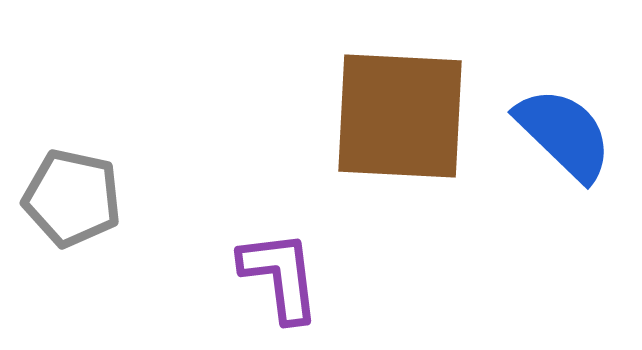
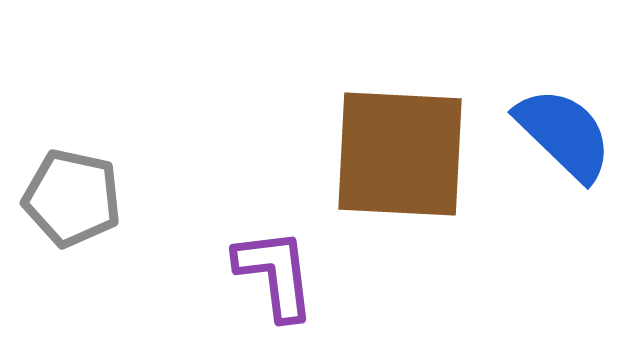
brown square: moved 38 px down
purple L-shape: moved 5 px left, 2 px up
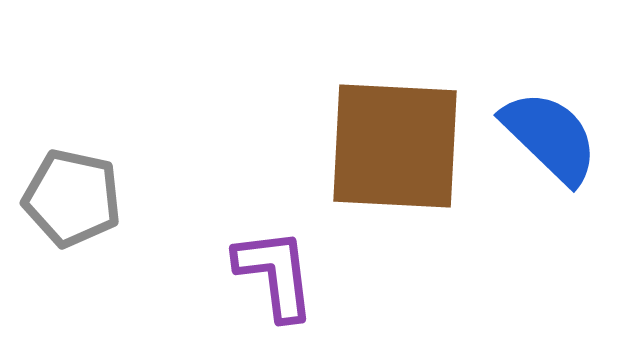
blue semicircle: moved 14 px left, 3 px down
brown square: moved 5 px left, 8 px up
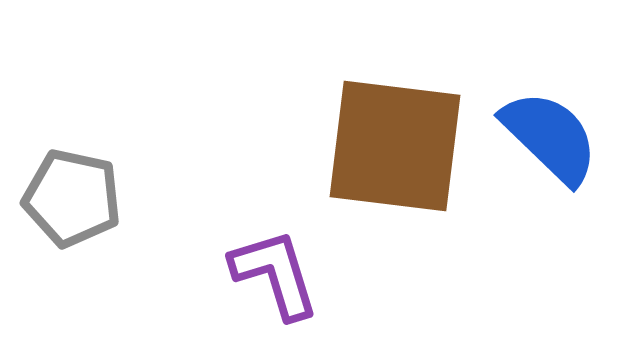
brown square: rotated 4 degrees clockwise
purple L-shape: rotated 10 degrees counterclockwise
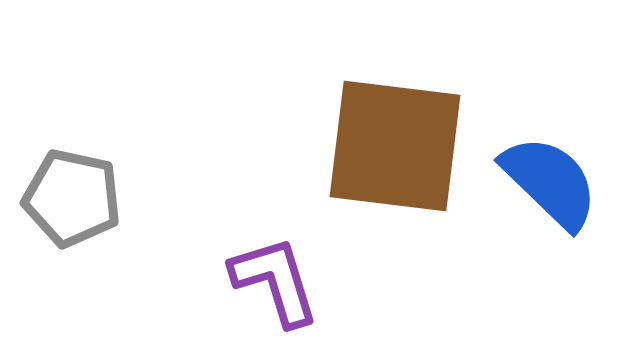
blue semicircle: moved 45 px down
purple L-shape: moved 7 px down
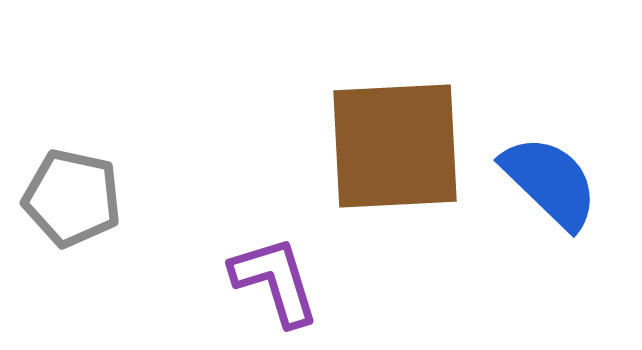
brown square: rotated 10 degrees counterclockwise
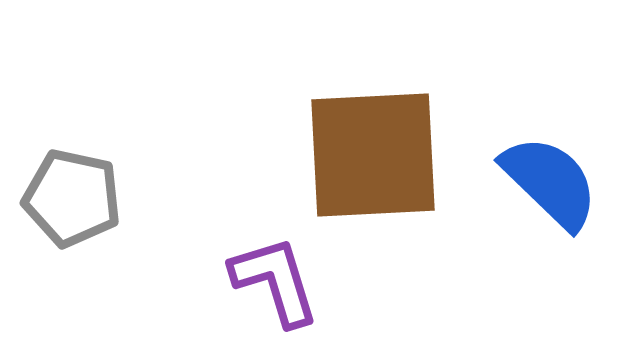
brown square: moved 22 px left, 9 px down
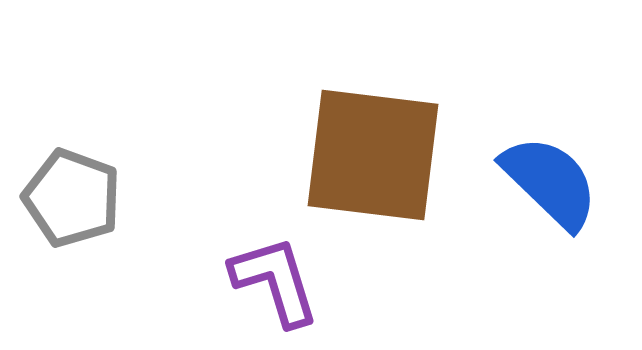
brown square: rotated 10 degrees clockwise
gray pentagon: rotated 8 degrees clockwise
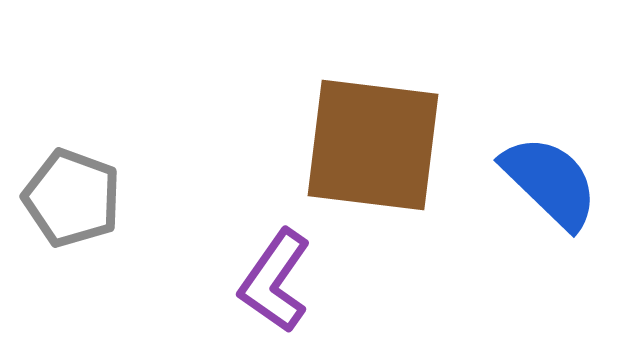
brown square: moved 10 px up
purple L-shape: rotated 128 degrees counterclockwise
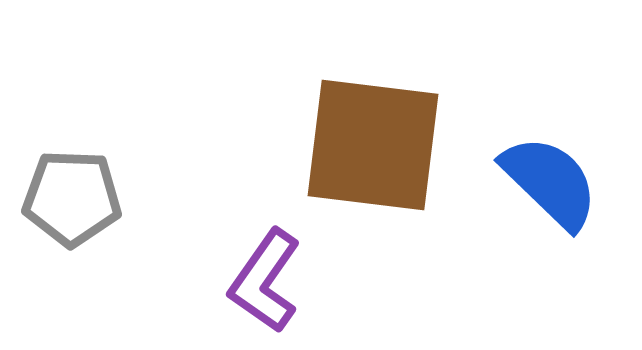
gray pentagon: rotated 18 degrees counterclockwise
purple L-shape: moved 10 px left
